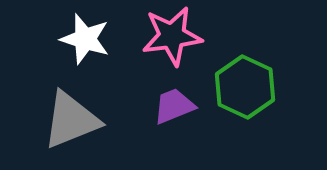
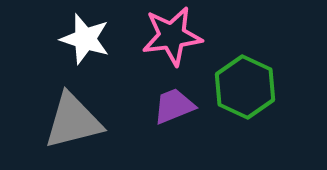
gray triangle: moved 2 px right, 1 px down; rotated 8 degrees clockwise
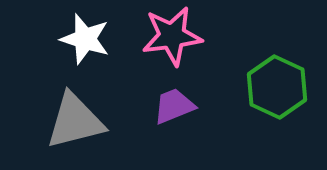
green hexagon: moved 32 px right
gray triangle: moved 2 px right
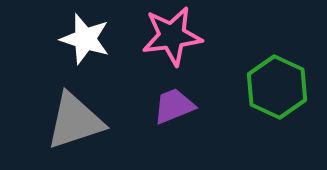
gray triangle: rotated 4 degrees counterclockwise
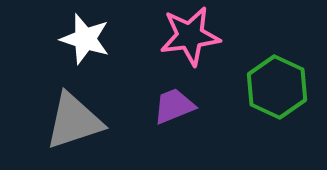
pink star: moved 18 px right
gray triangle: moved 1 px left
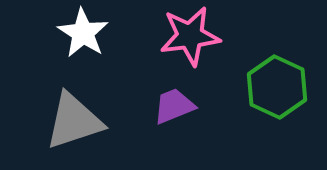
white star: moved 2 px left, 6 px up; rotated 15 degrees clockwise
